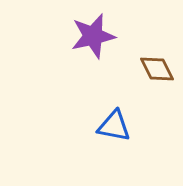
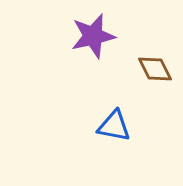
brown diamond: moved 2 px left
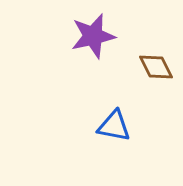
brown diamond: moved 1 px right, 2 px up
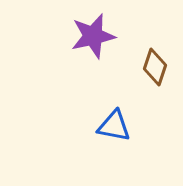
brown diamond: moved 1 px left; rotated 45 degrees clockwise
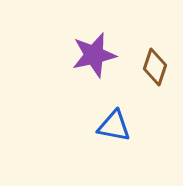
purple star: moved 1 px right, 19 px down
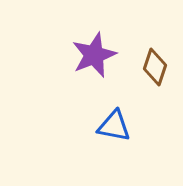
purple star: rotated 9 degrees counterclockwise
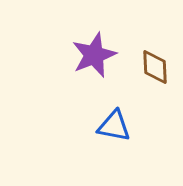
brown diamond: rotated 21 degrees counterclockwise
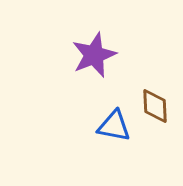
brown diamond: moved 39 px down
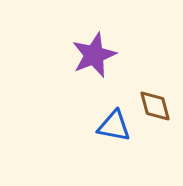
brown diamond: rotated 12 degrees counterclockwise
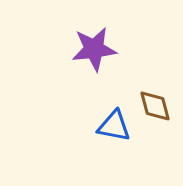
purple star: moved 6 px up; rotated 15 degrees clockwise
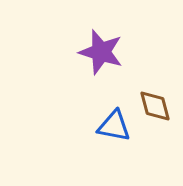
purple star: moved 7 px right, 3 px down; rotated 24 degrees clockwise
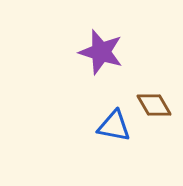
brown diamond: moved 1 px left, 1 px up; rotated 15 degrees counterclockwise
